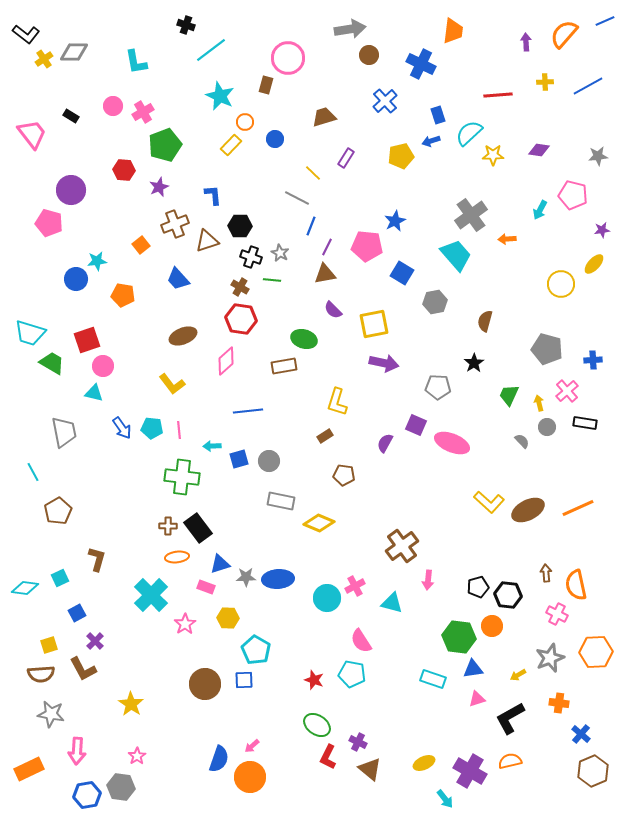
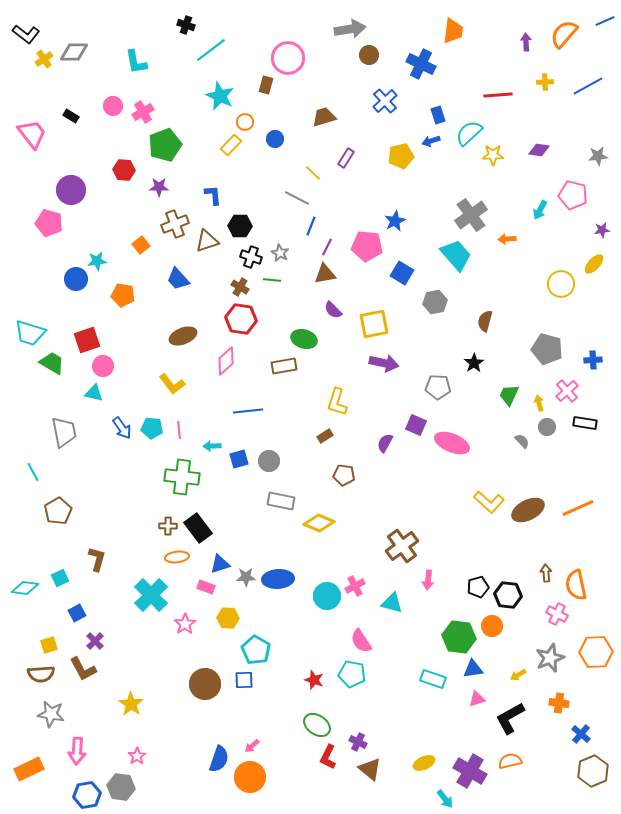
purple star at (159, 187): rotated 24 degrees clockwise
cyan circle at (327, 598): moved 2 px up
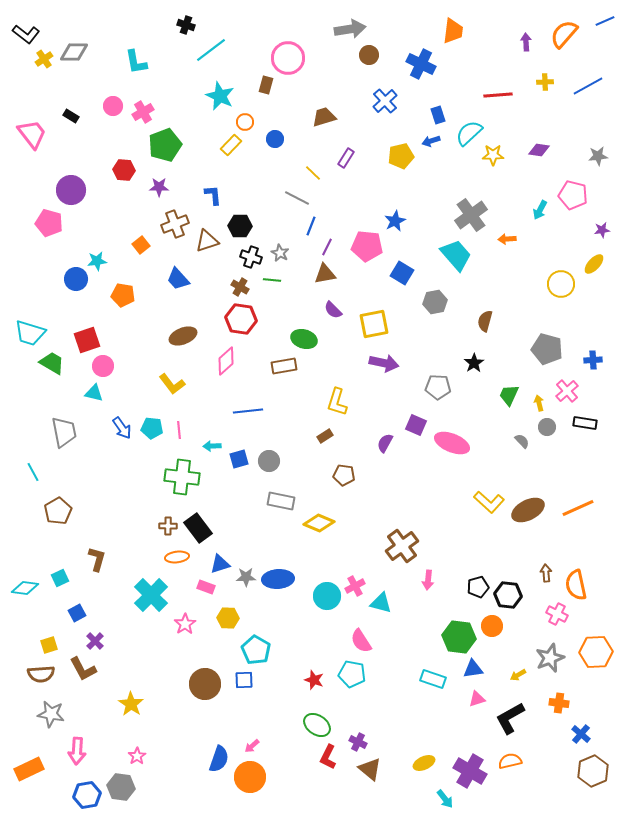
cyan triangle at (392, 603): moved 11 px left
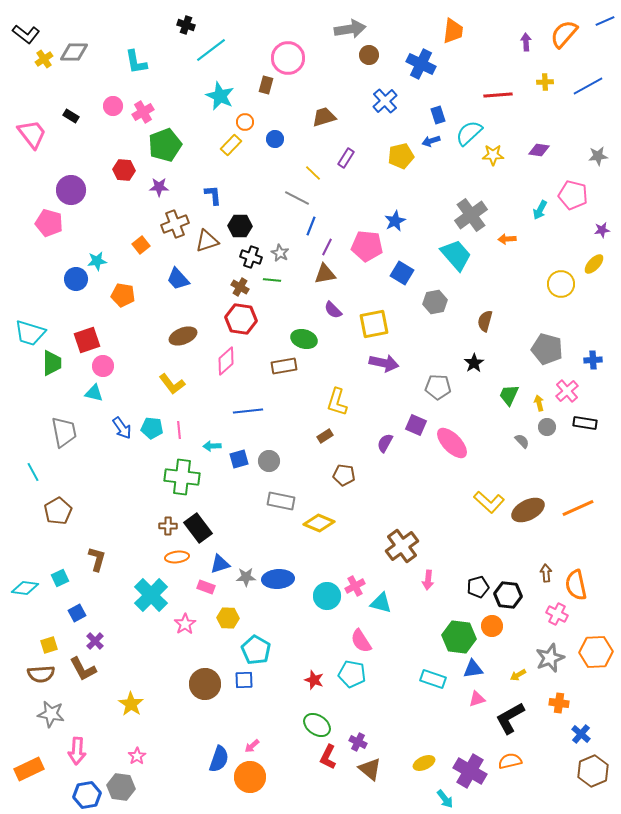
green trapezoid at (52, 363): rotated 60 degrees clockwise
pink ellipse at (452, 443): rotated 24 degrees clockwise
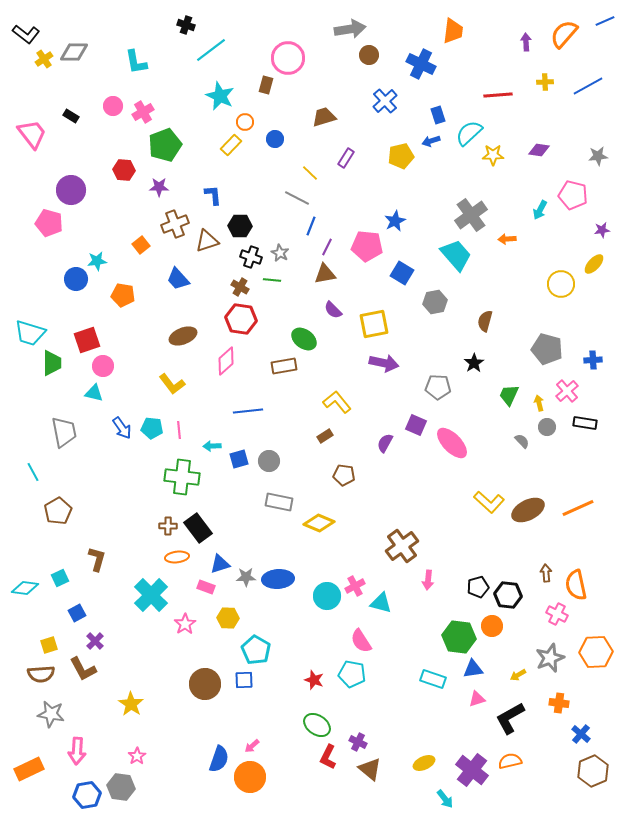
yellow line at (313, 173): moved 3 px left
green ellipse at (304, 339): rotated 20 degrees clockwise
yellow L-shape at (337, 402): rotated 124 degrees clockwise
gray rectangle at (281, 501): moved 2 px left, 1 px down
purple cross at (470, 771): moved 2 px right, 1 px up; rotated 8 degrees clockwise
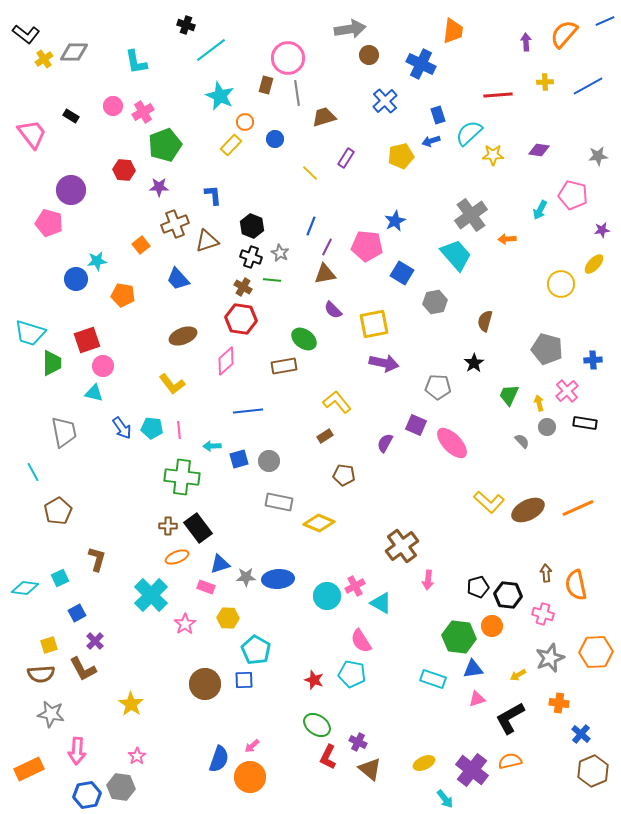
gray line at (297, 198): moved 105 px up; rotated 55 degrees clockwise
black hexagon at (240, 226): moved 12 px right; rotated 20 degrees clockwise
brown cross at (240, 287): moved 3 px right
orange ellipse at (177, 557): rotated 15 degrees counterclockwise
cyan triangle at (381, 603): rotated 15 degrees clockwise
pink cross at (557, 614): moved 14 px left; rotated 10 degrees counterclockwise
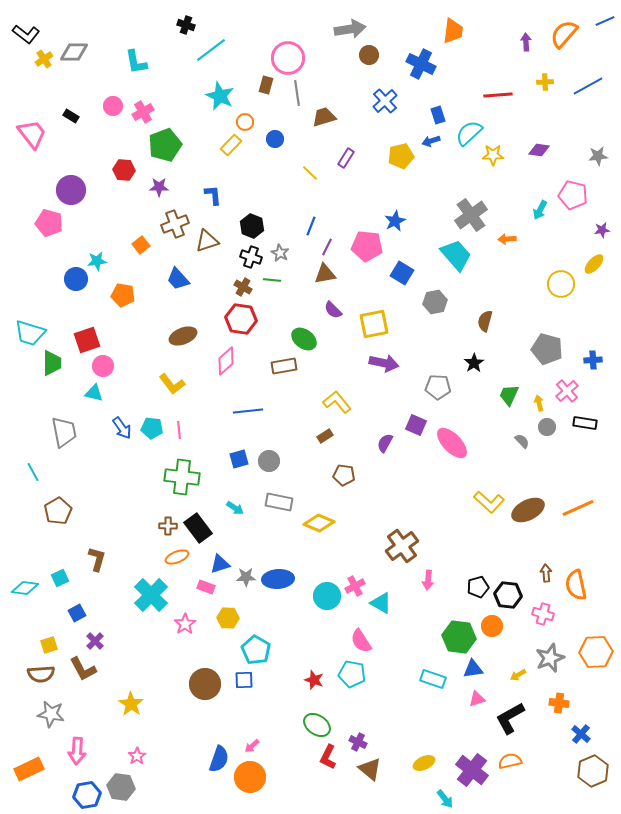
cyan arrow at (212, 446): moved 23 px right, 62 px down; rotated 144 degrees counterclockwise
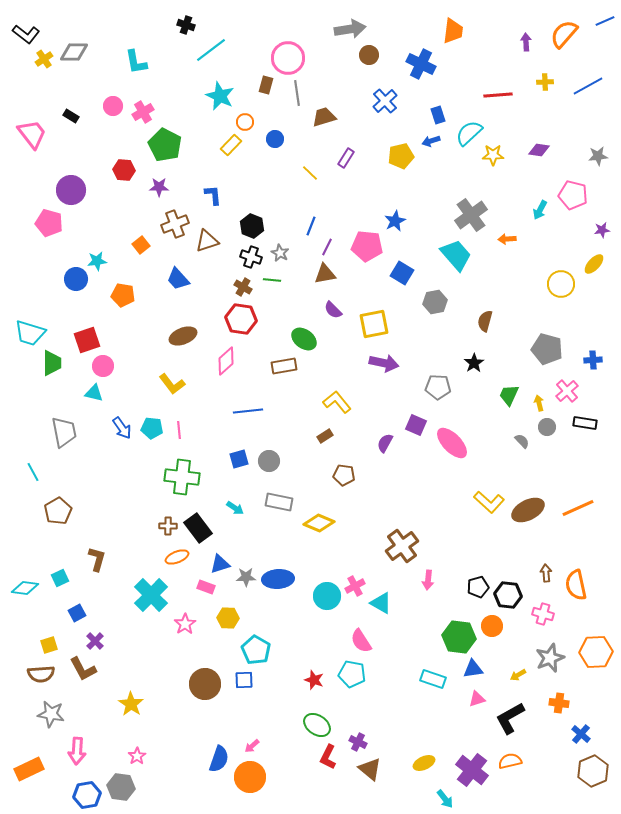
green pentagon at (165, 145): rotated 24 degrees counterclockwise
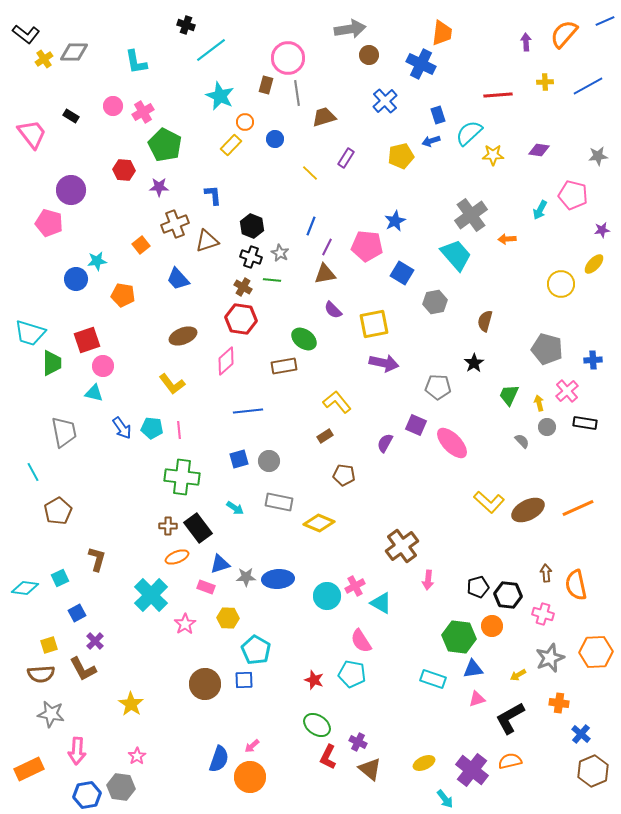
orange trapezoid at (453, 31): moved 11 px left, 2 px down
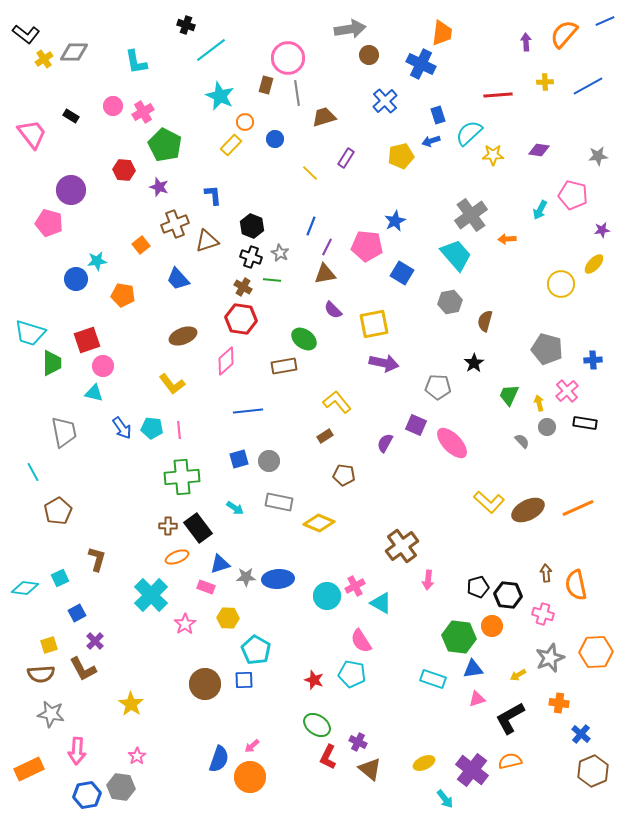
purple star at (159, 187): rotated 18 degrees clockwise
gray hexagon at (435, 302): moved 15 px right
green cross at (182, 477): rotated 12 degrees counterclockwise
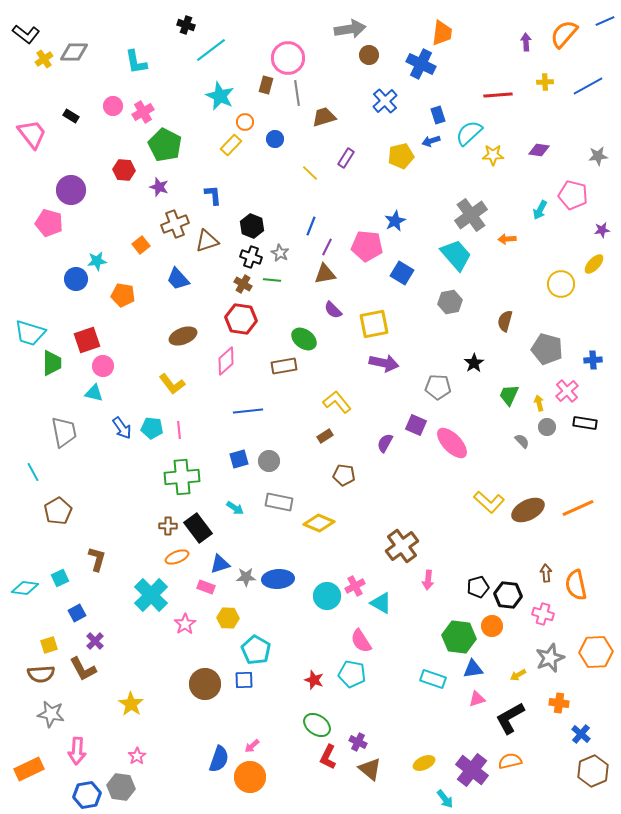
brown cross at (243, 287): moved 3 px up
brown semicircle at (485, 321): moved 20 px right
